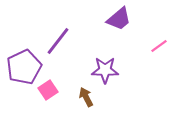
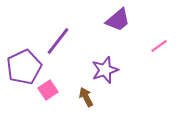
purple trapezoid: moved 1 px left, 1 px down
purple star: rotated 20 degrees counterclockwise
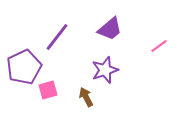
purple trapezoid: moved 8 px left, 9 px down
purple line: moved 1 px left, 4 px up
pink square: rotated 18 degrees clockwise
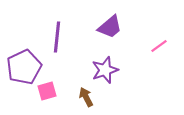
purple trapezoid: moved 2 px up
purple line: rotated 32 degrees counterclockwise
pink square: moved 1 px left, 1 px down
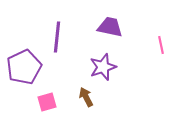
purple trapezoid: rotated 128 degrees counterclockwise
pink line: moved 2 px right, 1 px up; rotated 66 degrees counterclockwise
purple star: moved 2 px left, 3 px up
pink square: moved 11 px down
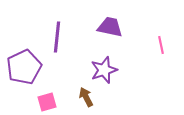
purple star: moved 1 px right, 3 px down
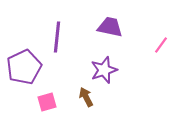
pink line: rotated 48 degrees clockwise
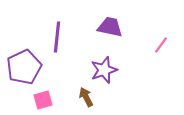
pink square: moved 4 px left, 2 px up
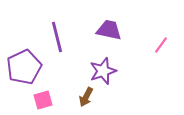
purple trapezoid: moved 1 px left, 3 px down
purple line: rotated 20 degrees counterclockwise
purple star: moved 1 px left, 1 px down
brown arrow: rotated 126 degrees counterclockwise
